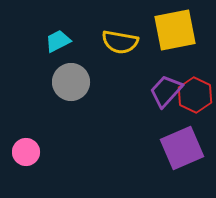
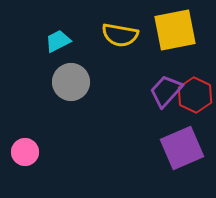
yellow semicircle: moved 7 px up
pink circle: moved 1 px left
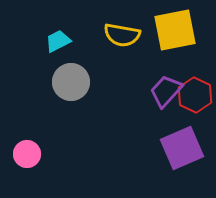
yellow semicircle: moved 2 px right
pink circle: moved 2 px right, 2 px down
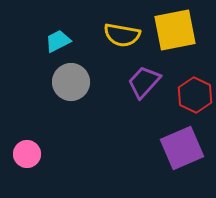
purple trapezoid: moved 22 px left, 9 px up
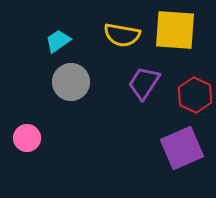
yellow square: rotated 15 degrees clockwise
cyan trapezoid: rotated 8 degrees counterclockwise
purple trapezoid: moved 1 px down; rotated 9 degrees counterclockwise
pink circle: moved 16 px up
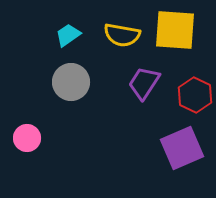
cyan trapezoid: moved 10 px right, 6 px up
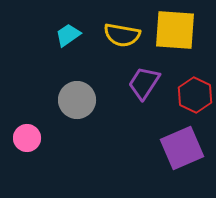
gray circle: moved 6 px right, 18 px down
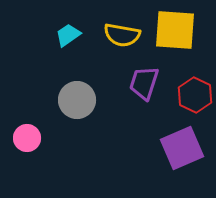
purple trapezoid: rotated 15 degrees counterclockwise
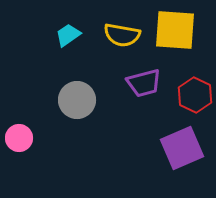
purple trapezoid: rotated 123 degrees counterclockwise
pink circle: moved 8 px left
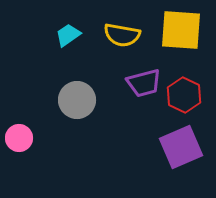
yellow square: moved 6 px right
red hexagon: moved 11 px left
purple square: moved 1 px left, 1 px up
